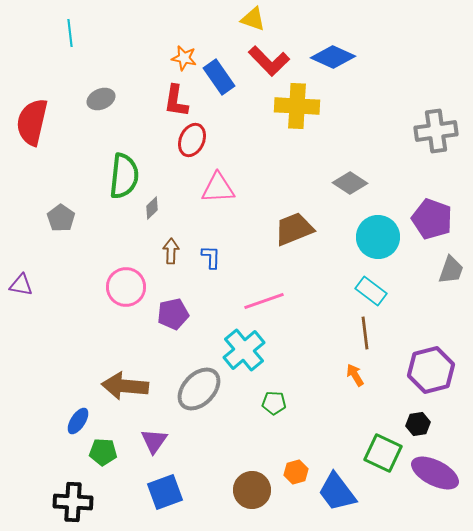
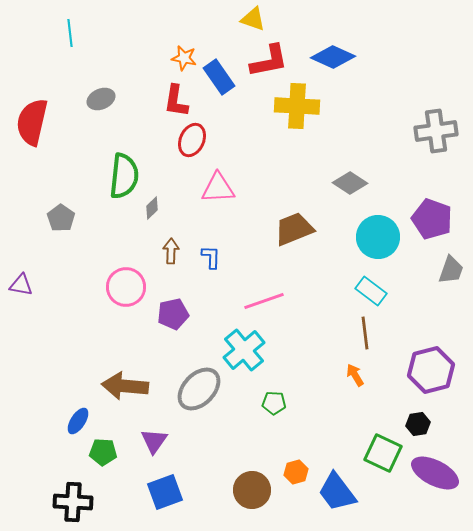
red L-shape at (269, 61): rotated 57 degrees counterclockwise
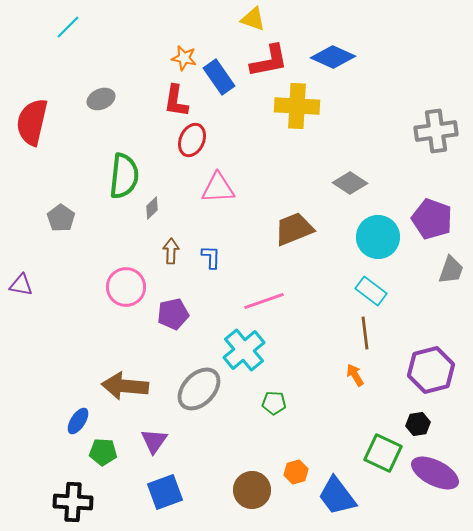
cyan line at (70, 33): moved 2 px left, 6 px up; rotated 52 degrees clockwise
blue trapezoid at (337, 492): moved 4 px down
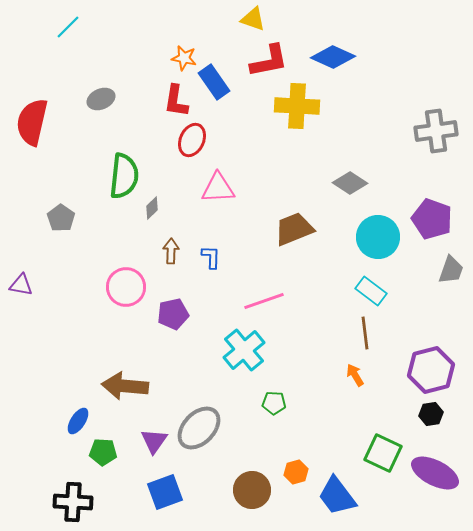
blue rectangle at (219, 77): moved 5 px left, 5 px down
gray ellipse at (199, 389): moved 39 px down
black hexagon at (418, 424): moved 13 px right, 10 px up
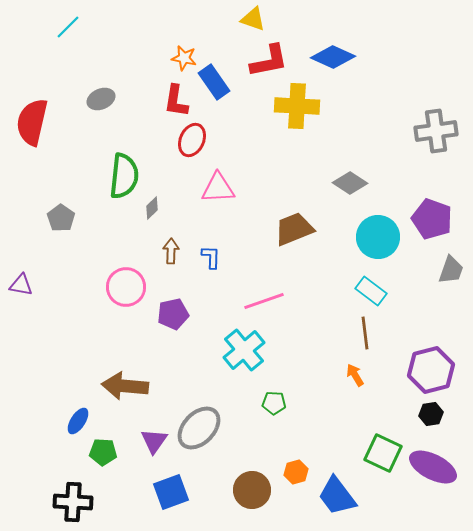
purple ellipse at (435, 473): moved 2 px left, 6 px up
blue square at (165, 492): moved 6 px right
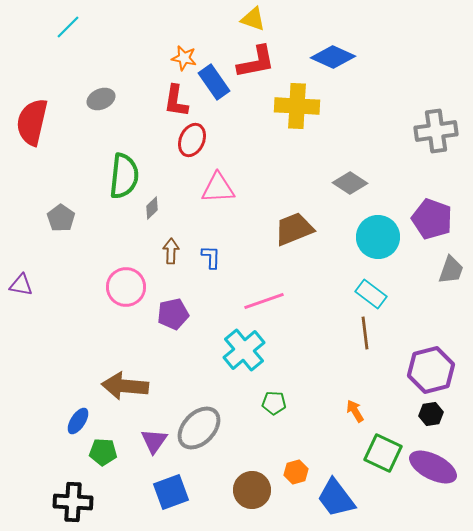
red L-shape at (269, 61): moved 13 px left, 1 px down
cyan rectangle at (371, 291): moved 3 px down
orange arrow at (355, 375): moved 36 px down
blue trapezoid at (337, 496): moved 1 px left, 2 px down
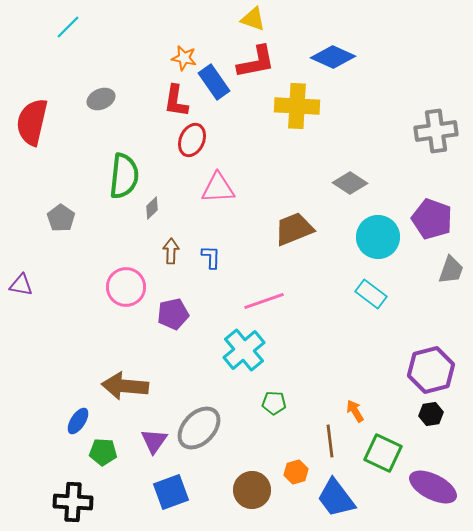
brown line at (365, 333): moved 35 px left, 108 px down
purple ellipse at (433, 467): moved 20 px down
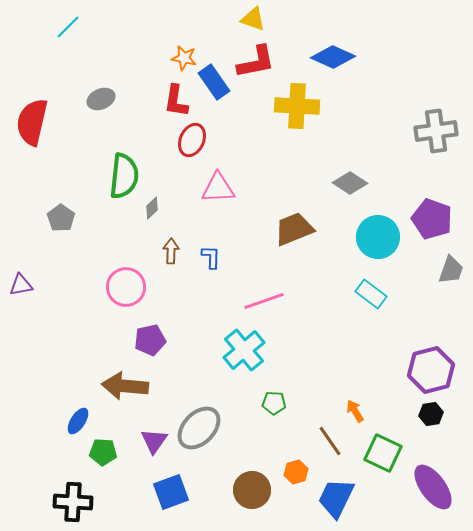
purple triangle at (21, 285): rotated 20 degrees counterclockwise
purple pentagon at (173, 314): moved 23 px left, 26 px down
brown line at (330, 441): rotated 28 degrees counterclockwise
purple ellipse at (433, 487): rotated 27 degrees clockwise
blue trapezoid at (336, 498): rotated 63 degrees clockwise
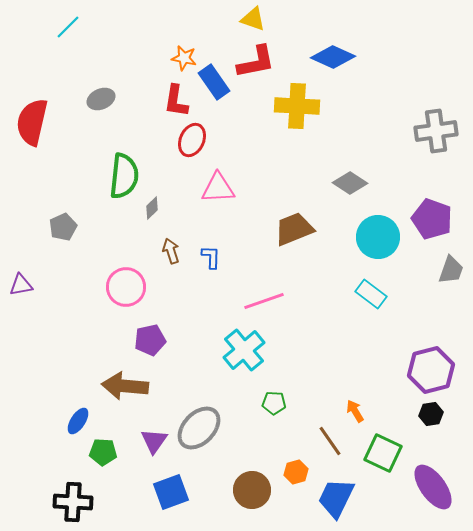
gray pentagon at (61, 218): moved 2 px right, 9 px down; rotated 12 degrees clockwise
brown arrow at (171, 251): rotated 20 degrees counterclockwise
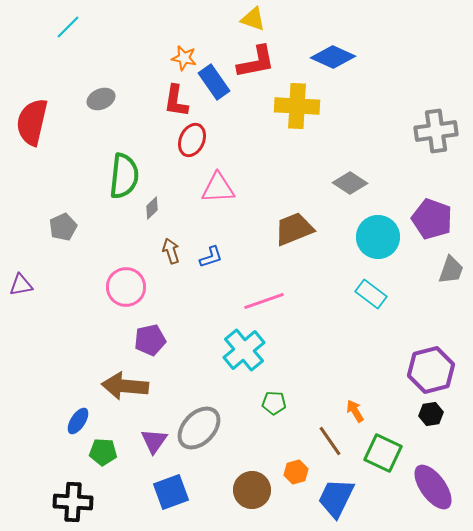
blue L-shape at (211, 257): rotated 70 degrees clockwise
